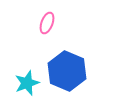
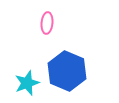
pink ellipse: rotated 15 degrees counterclockwise
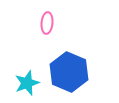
blue hexagon: moved 2 px right, 1 px down
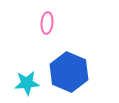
cyan star: rotated 15 degrees clockwise
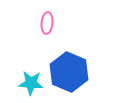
cyan star: moved 4 px right; rotated 10 degrees clockwise
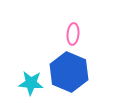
pink ellipse: moved 26 px right, 11 px down
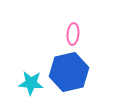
blue hexagon: rotated 24 degrees clockwise
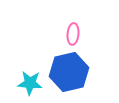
cyan star: moved 1 px left
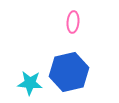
pink ellipse: moved 12 px up
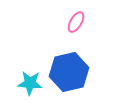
pink ellipse: moved 3 px right; rotated 25 degrees clockwise
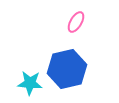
blue hexagon: moved 2 px left, 3 px up
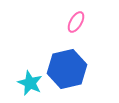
cyan star: rotated 20 degrees clockwise
